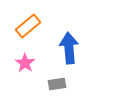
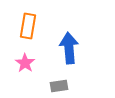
orange rectangle: rotated 40 degrees counterclockwise
gray rectangle: moved 2 px right, 2 px down
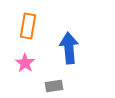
gray rectangle: moved 5 px left
